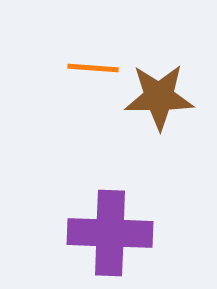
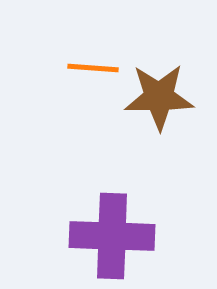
purple cross: moved 2 px right, 3 px down
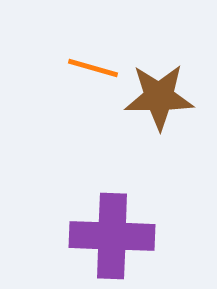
orange line: rotated 12 degrees clockwise
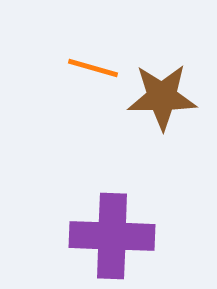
brown star: moved 3 px right
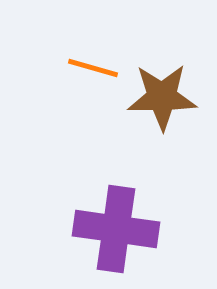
purple cross: moved 4 px right, 7 px up; rotated 6 degrees clockwise
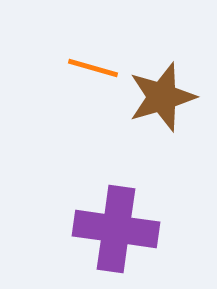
brown star: rotated 16 degrees counterclockwise
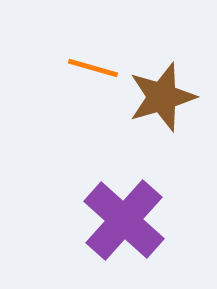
purple cross: moved 8 px right, 9 px up; rotated 34 degrees clockwise
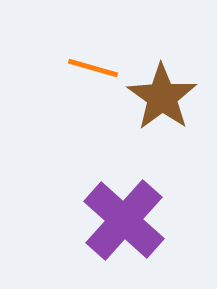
brown star: rotated 20 degrees counterclockwise
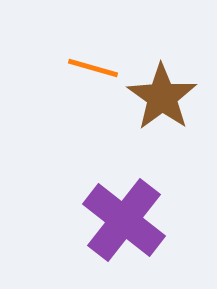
purple cross: rotated 4 degrees counterclockwise
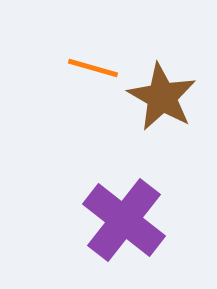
brown star: rotated 6 degrees counterclockwise
